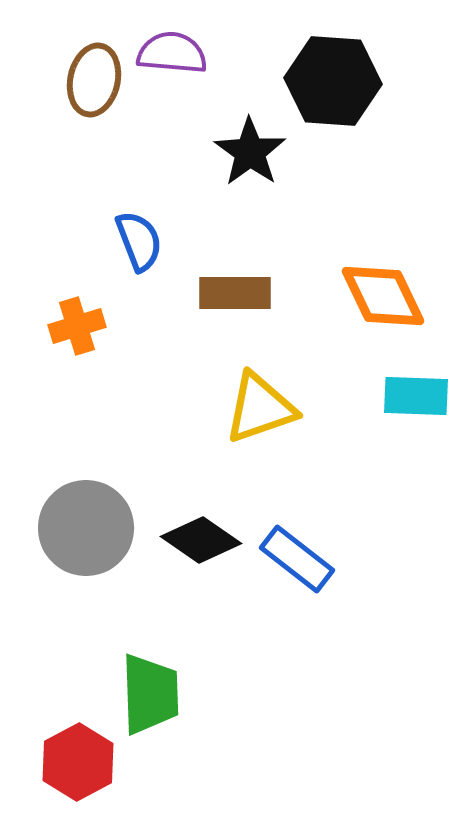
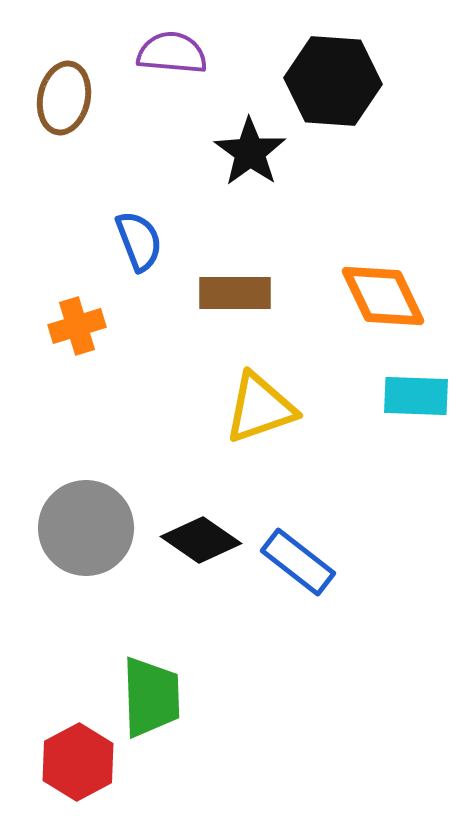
brown ellipse: moved 30 px left, 18 px down
blue rectangle: moved 1 px right, 3 px down
green trapezoid: moved 1 px right, 3 px down
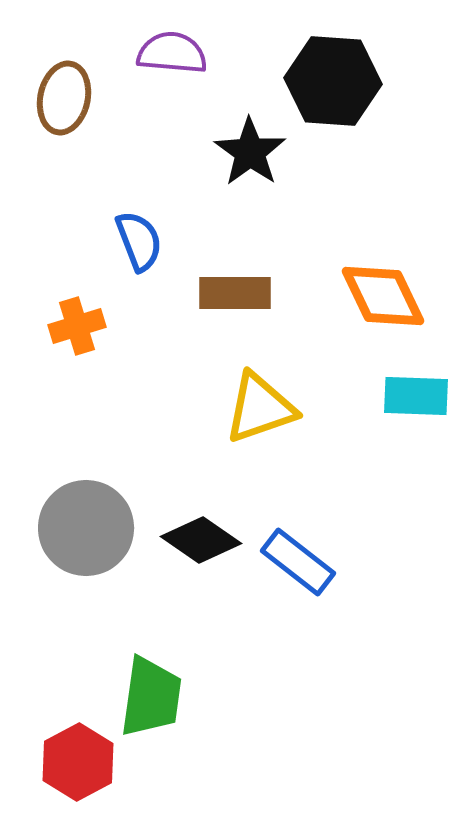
green trapezoid: rotated 10 degrees clockwise
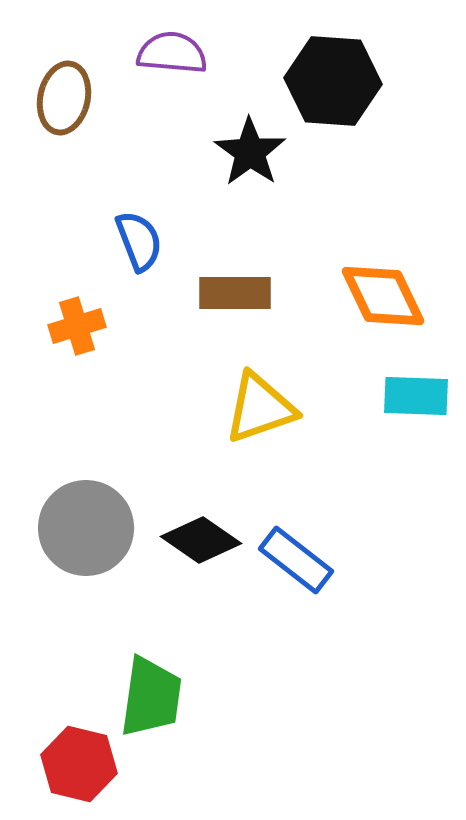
blue rectangle: moved 2 px left, 2 px up
red hexagon: moved 1 px right, 2 px down; rotated 18 degrees counterclockwise
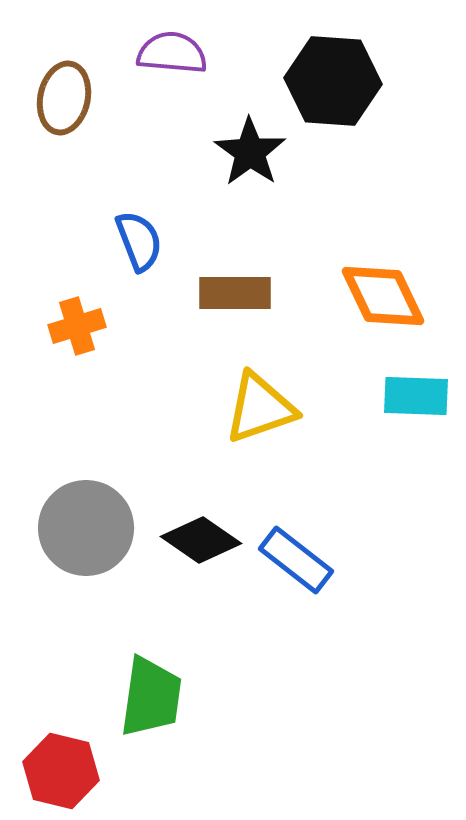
red hexagon: moved 18 px left, 7 px down
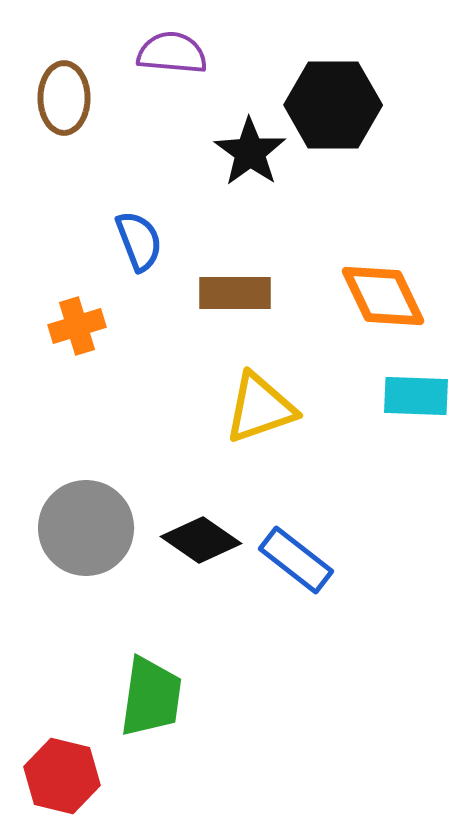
black hexagon: moved 24 px down; rotated 4 degrees counterclockwise
brown ellipse: rotated 12 degrees counterclockwise
red hexagon: moved 1 px right, 5 px down
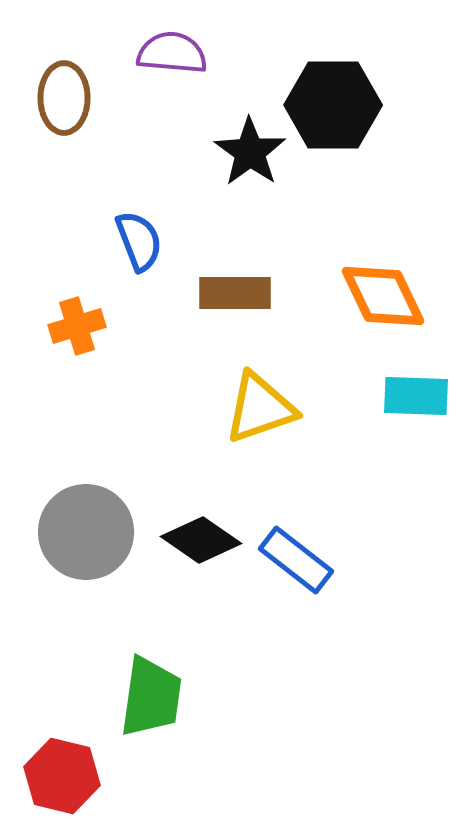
gray circle: moved 4 px down
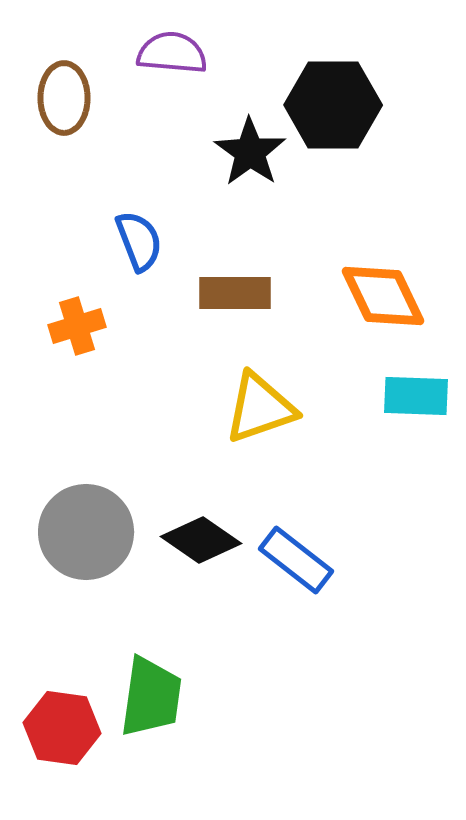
red hexagon: moved 48 px up; rotated 6 degrees counterclockwise
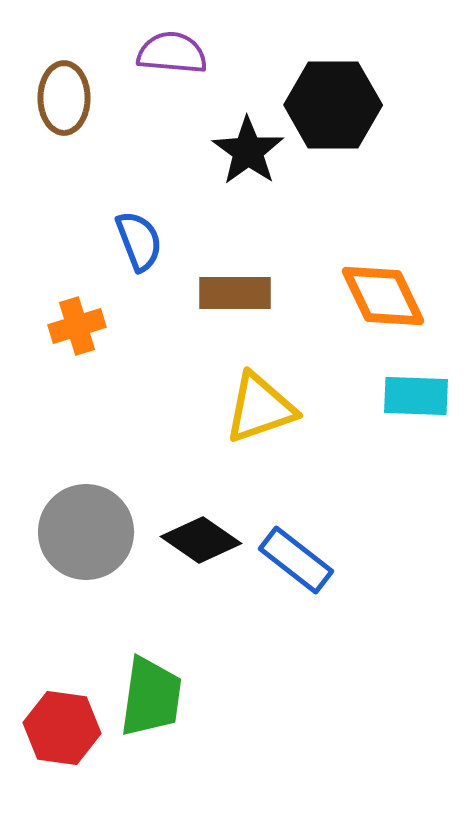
black star: moved 2 px left, 1 px up
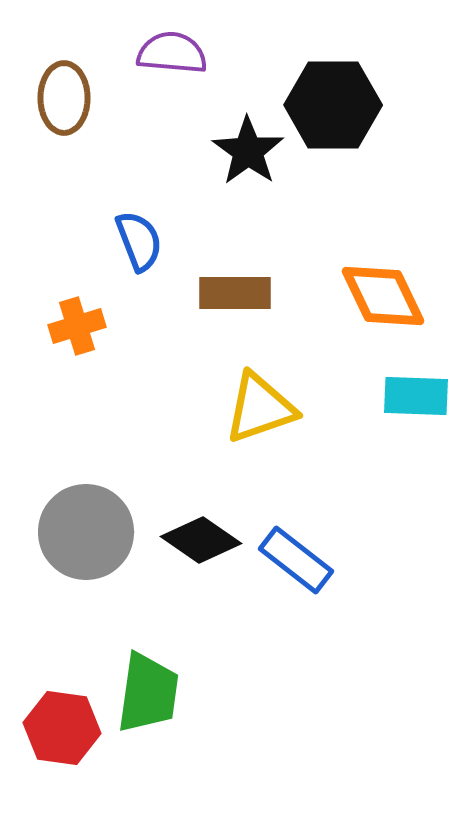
green trapezoid: moved 3 px left, 4 px up
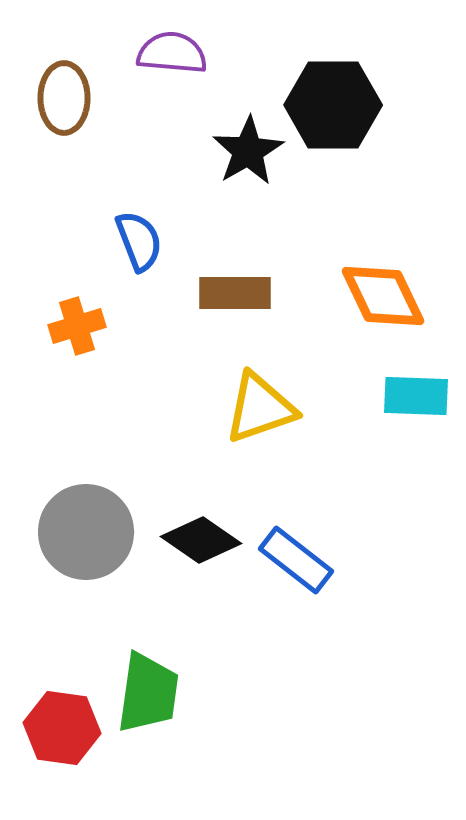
black star: rotated 6 degrees clockwise
